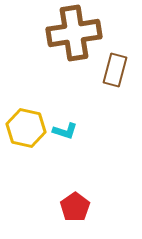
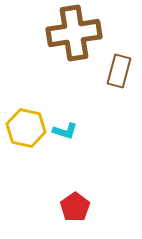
brown rectangle: moved 4 px right, 1 px down
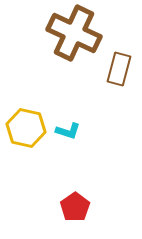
brown cross: rotated 34 degrees clockwise
brown rectangle: moved 2 px up
cyan L-shape: moved 3 px right
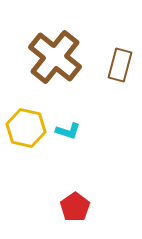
brown cross: moved 19 px left, 24 px down; rotated 14 degrees clockwise
brown rectangle: moved 1 px right, 4 px up
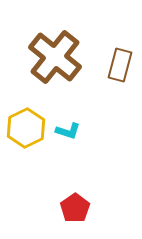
yellow hexagon: rotated 21 degrees clockwise
red pentagon: moved 1 px down
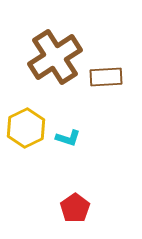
brown cross: rotated 18 degrees clockwise
brown rectangle: moved 14 px left, 12 px down; rotated 72 degrees clockwise
cyan L-shape: moved 7 px down
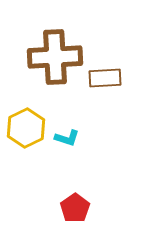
brown cross: rotated 30 degrees clockwise
brown rectangle: moved 1 px left, 1 px down
cyan L-shape: moved 1 px left
